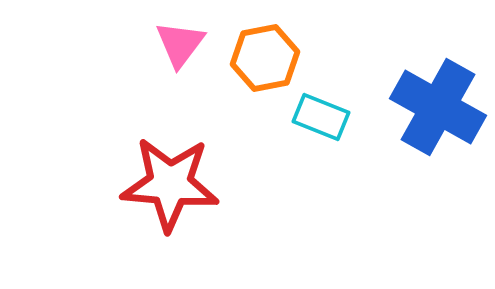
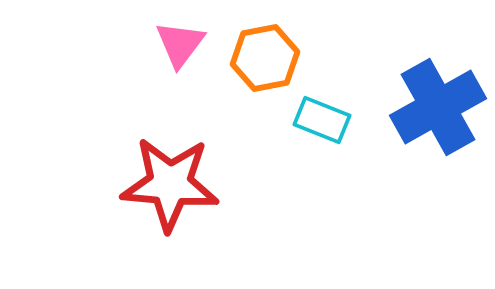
blue cross: rotated 32 degrees clockwise
cyan rectangle: moved 1 px right, 3 px down
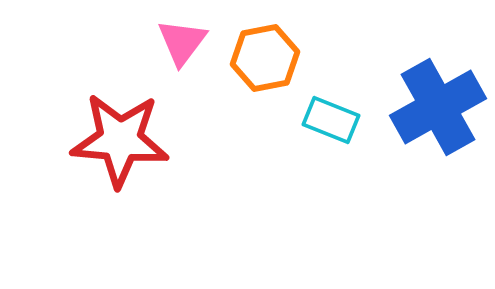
pink triangle: moved 2 px right, 2 px up
cyan rectangle: moved 9 px right
red star: moved 50 px left, 44 px up
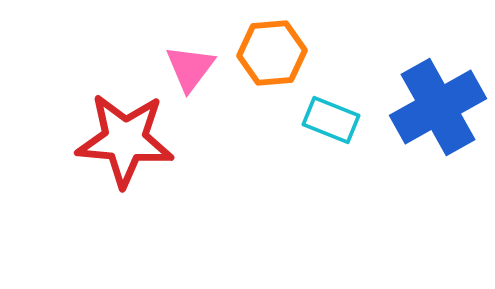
pink triangle: moved 8 px right, 26 px down
orange hexagon: moved 7 px right, 5 px up; rotated 6 degrees clockwise
red star: moved 5 px right
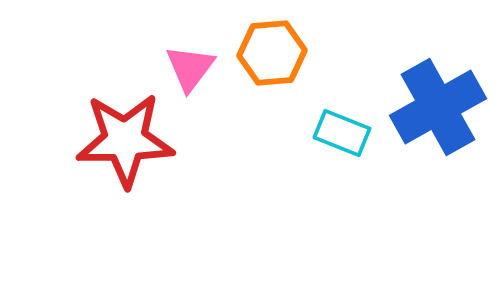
cyan rectangle: moved 11 px right, 13 px down
red star: rotated 6 degrees counterclockwise
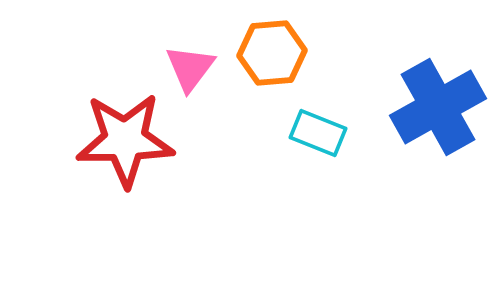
cyan rectangle: moved 24 px left
